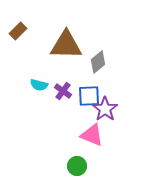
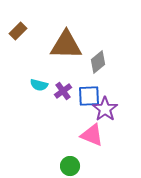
purple cross: rotated 18 degrees clockwise
green circle: moved 7 px left
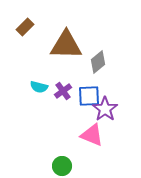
brown rectangle: moved 7 px right, 4 px up
cyan semicircle: moved 2 px down
green circle: moved 8 px left
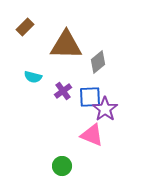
cyan semicircle: moved 6 px left, 10 px up
blue square: moved 1 px right, 1 px down
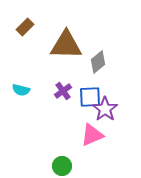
cyan semicircle: moved 12 px left, 13 px down
pink triangle: rotated 45 degrees counterclockwise
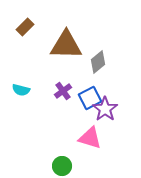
blue square: moved 1 px down; rotated 25 degrees counterclockwise
pink triangle: moved 2 px left, 3 px down; rotated 40 degrees clockwise
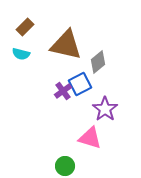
brown triangle: rotated 12 degrees clockwise
cyan semicircle: moved 36 px up
blue square: moved 10 px left, 14 px up
green circle: moved 3 px right
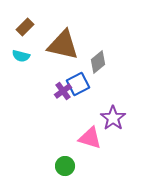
brown triangle: moved 3 px left
cyan semicircle: moved 2 px down
blue square: moved 2 px left
purple star: moved 8 px right, 9 px down
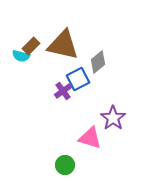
brown rectangle: moved 6 px right, 19 px down
blue square: moved 5 px up
green circle: moved 1 px up
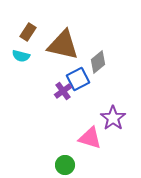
brown rectangle: moved 3 px left, 14 px up; rotated 12 degrees counterclockwise
